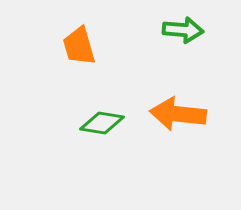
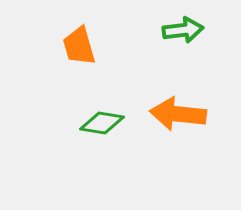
green arrow: rotated 12 degrees counterclockwise
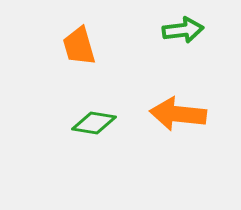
green diamond: moved 8 px left
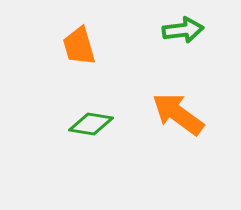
orange arrow: rotated 30 degrees clockwise
green diamond: moved 3 px left, 1 px down
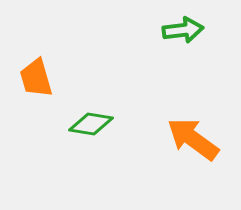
orange trapezoid: moved 43 px left, 32 px down
orange arrow: moved 15 px right, 25 px down
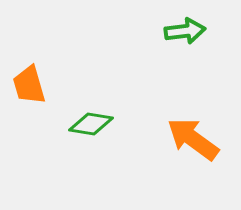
green arrow: moved 2 px right, 1 px down
orange trapezoid: moved 7 px left, 7 px down
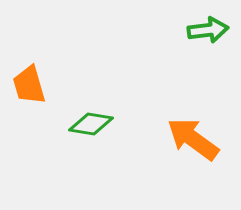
green arrow: moved 23 px right, 1 px up
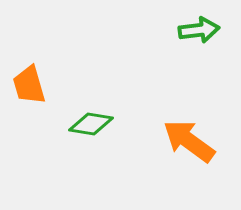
green arrow: moved 9 px left
orange arrow: moved 4 px left, 2 px down
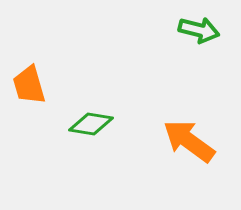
green arrow: rotated 21 degrees clockwise
